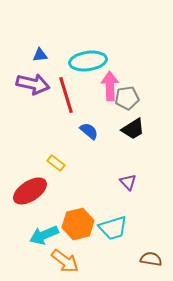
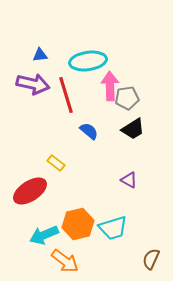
purple triangle: moved 1 px right, 2 px up; rotated 18 degrees counterclockwise
brown semicircle: rotated 75 degrees counterclockwise
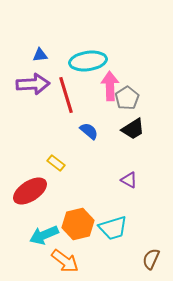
purple arrow: rotated 16 degrees counterclockwise
gray pentagon: rotated 25 degrees counterclockwise
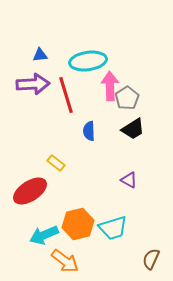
blue semicircle: rotated 132 degrees counterclockwise
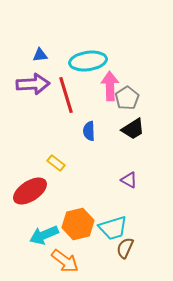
brown semicircle: moved 26 px left, 11 px up
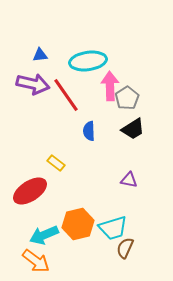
purple arrow: rotated 16 degrees clockwise
red line: rotated 18 degrees counterclockwise
purple triangle: rotated 18 degrees counterclockwise
orange arrow: moved 29 px left
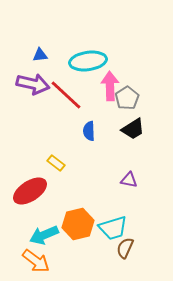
red line: rotated 12 degrees counterclockwise
